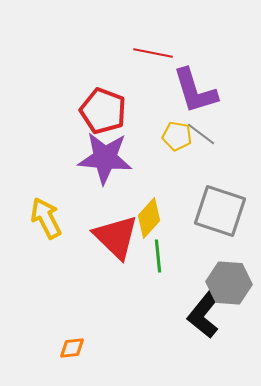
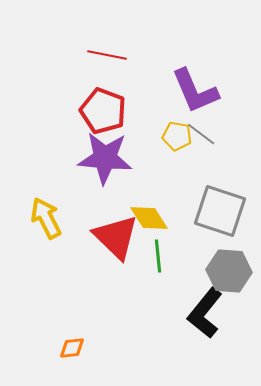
red line: moved 46 px left, 2 px down
purple L-shape: rotated 6 degrees counterclockwise
yellow diamond: rotated 75 degrees counterclockwise
gray hexagon: moved 12 px up
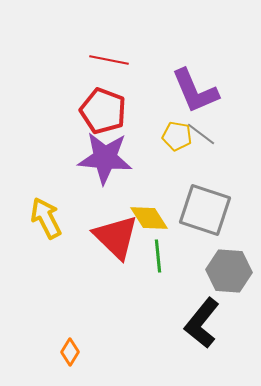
red line: moved 2 px right, 5 px down
gray square: moved 15 px left, 1 px up
black L-shape: moved 3 px left, 10 px down
orange diamond: moved 2 px left, 4 px down; rotated 52 degrees counterclockwise
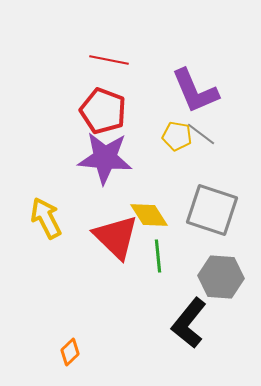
gray square: moved 7 px right
yellow diamond: moved 3 px up
gray hexagon: moved 8 px left, 6 px down
black L-shape: moved 13 px left
orange diamond: rotated 16 degrees clockwise
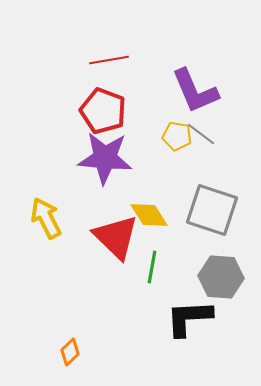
red line: rotated 21 degrees counterclockwise
green line: moved 6 px left, 11 px down; rotated 16 degrees clockwise
black L-shape: moved 5 px up; rotated 48 degrees clockwise
